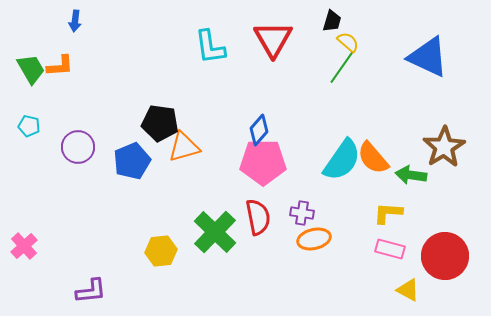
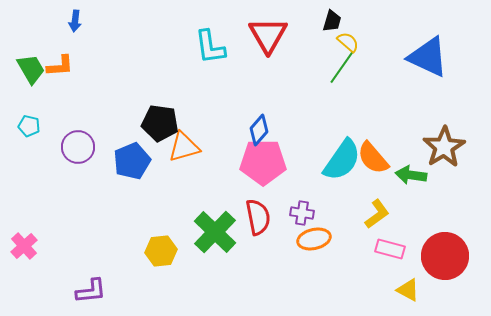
red triangle: moved 5 px left, 4 px up
yellow L-shape: moved 11 px left, 1 px down; rotated 140 degrees clockwise
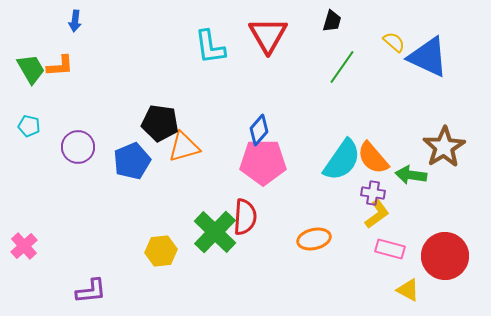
yellow semicircle: moved 46 px right
purple cross: moved 71 px right, 20 px up
red semicircle: moved 13 px left; rotated 15 degrees clockwise
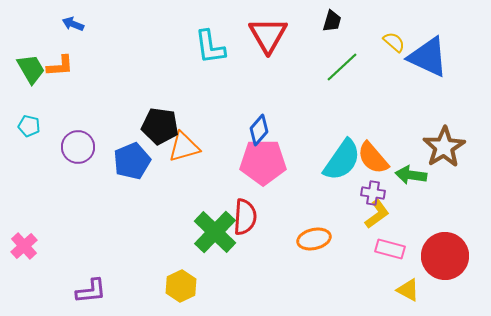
blue arrow: moved 2 px left, 3 px down; rotated 105 degrees clockwise
green line: rotated 12 degrees clockwise
black pentagon: moved 3 px down
yellow hexagon: moved 20 px right, 35 px down; rotated 20 degrees counterclockwise
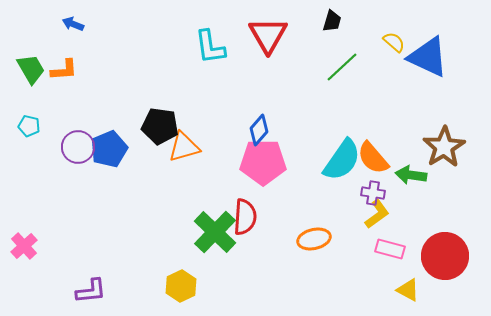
orange L-shape: moved 4 px right, 4 px down
blue pentagon: moved 23 px left, 12 px up
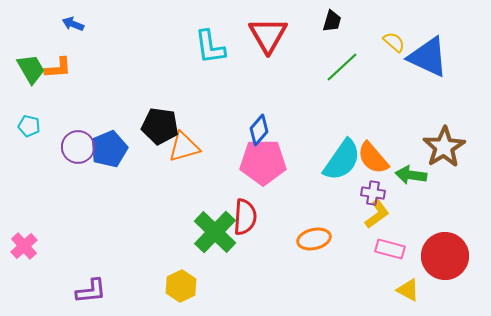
orange L-shape: moved 6 px left, 2 px up
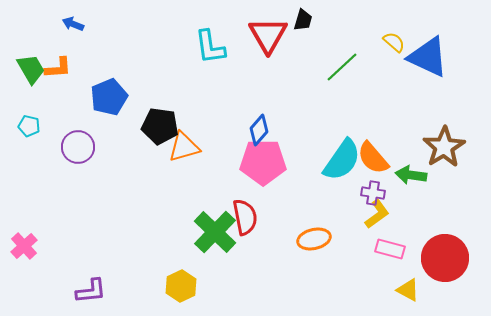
black trapezoid: moved 29 px left, 1 px up
blue pentagon: moved 52 px up
red semicircle: rotated 15 degrees counterclockwise
red circle: moved 2 px down
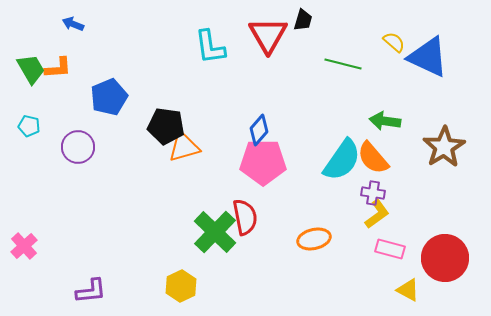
green line: moved 1 px right, 3 px up; rotated 57 degrees clockwise
black pentagon: moved 6 px right
green arrow: moved 26 px left, 54 px up
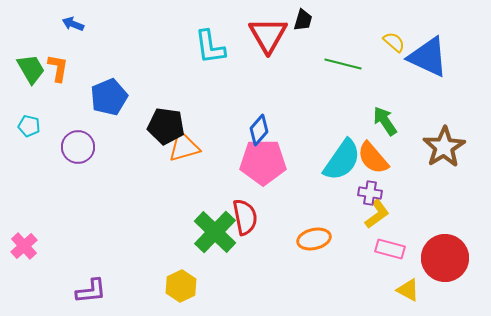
orange L-shape: rotated 76 degrees counterclockwise
green arrow: rotated 48 degrees clockwise
purple cross: moved 3 px left
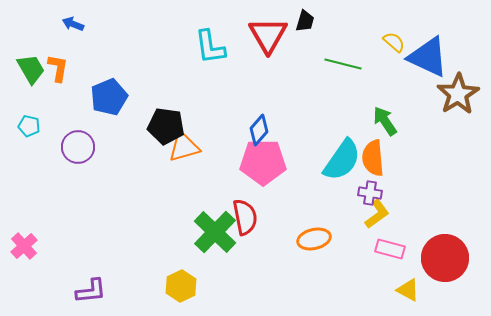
black trapezoid: moved 2 px right, 1 px down
brown star: moved 14 px right, 53 px up
orange semicircle: rotated 36 degrees clockwise
